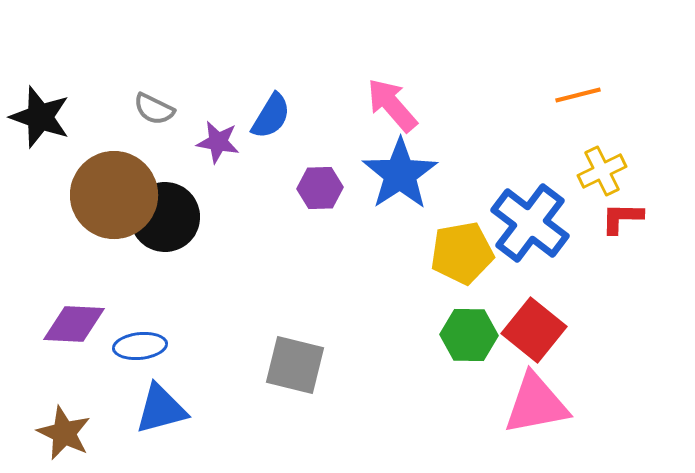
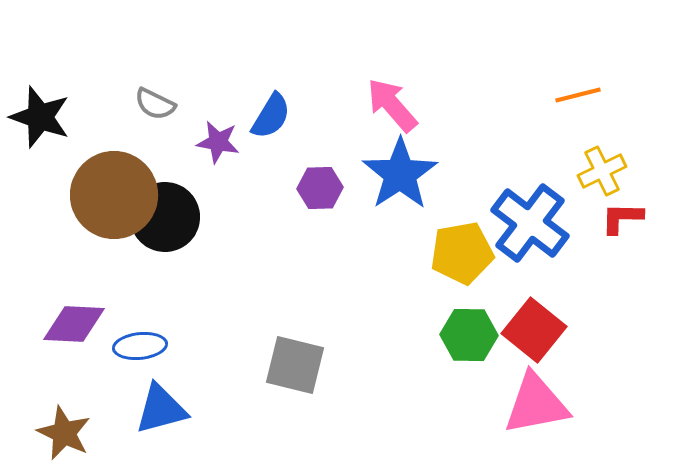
gray semicircle: moved 1 px right, 5 px up
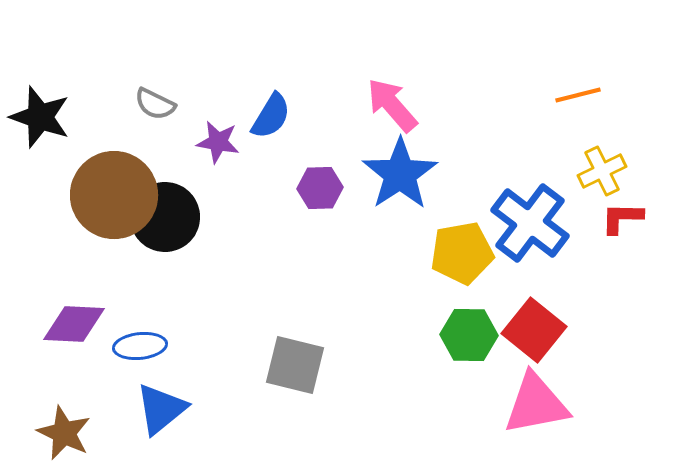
blue triangle: rotated 24 degrees counterclockwise
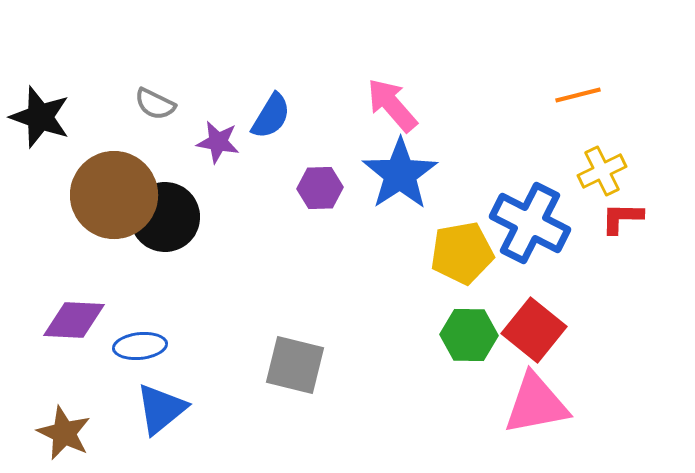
blue cross: rotated 10 degrees counterclockwise
purple diamond: moved 4 px up
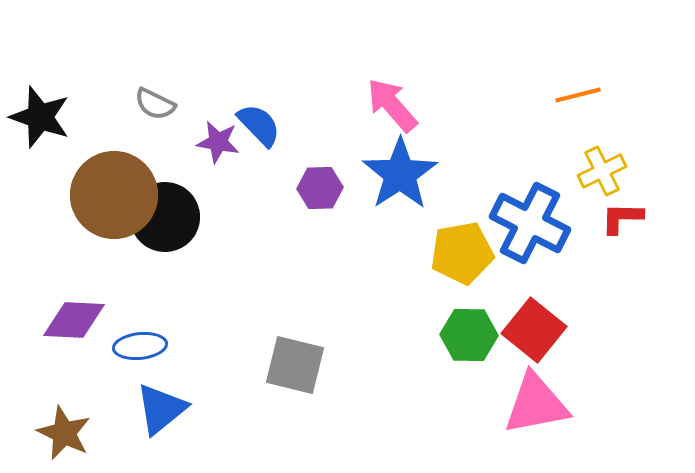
blue semicircle: moved 12 px left, 9 px down; rotated 75 degrees counterclockwise
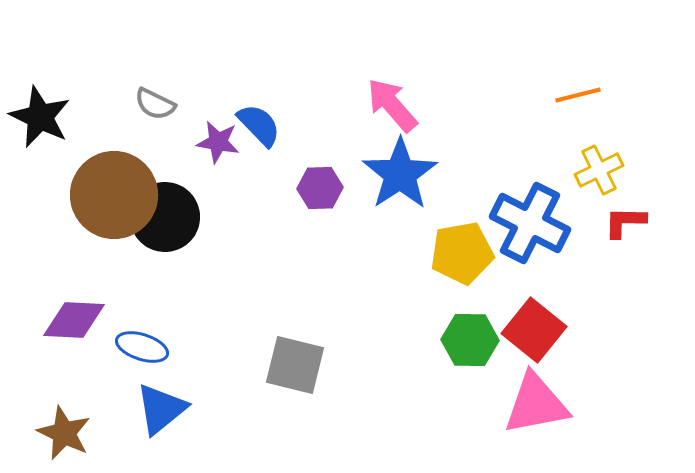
black star: rotated 6 degrees clockwise
yellow cross: moved 3 px left, 1 px up
red L-shape: moved 3 px right, 4 px down
green hexagon: moved 1 px right, 5 px down
blue ellipse: moved 2 px right, 1 px down; rotated 24 degrees clockwise
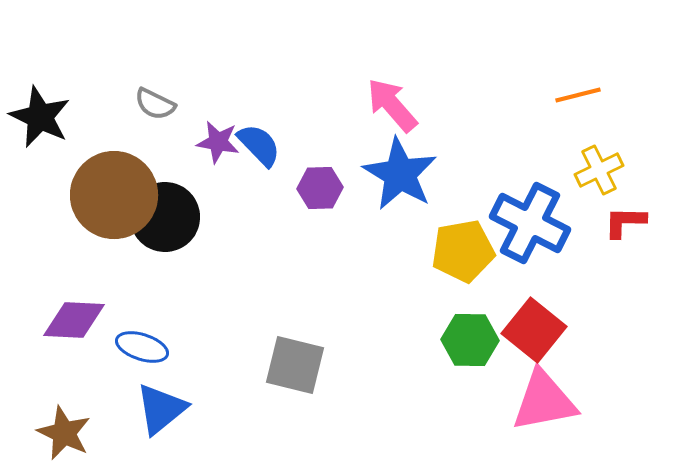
blue semicircle: moved 20 px down
blue star: rotated 8 degrees counterclockwise
yellow pentagon: moved 1 px right, 2 px up
pink triangle: moved 8 px right, 3 px up
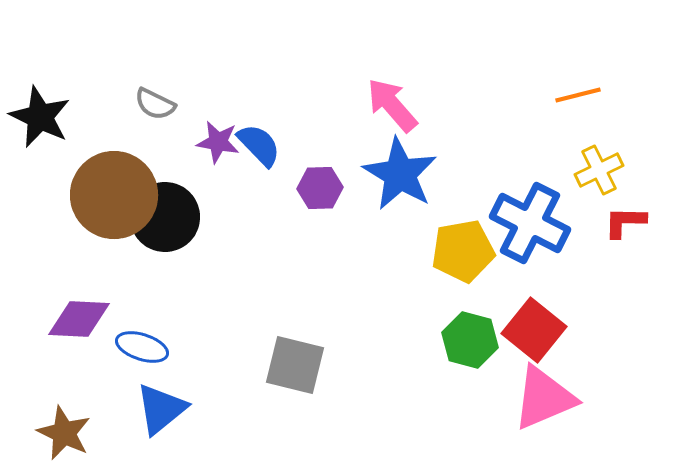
purple diamond: moved 5 px right, 1 px up
green hexagon: rotated 14 degrees clockwise
pink triangle: moved 3 px up; rotated 12 degrees counterclockwise
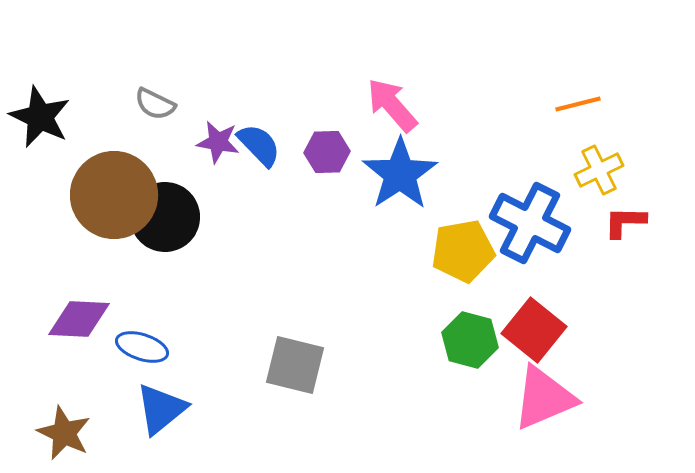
orange line: moved 9 px down
blue star: rotated 8 degrees clockwise
purple hexagon: moved 7 px right, 36 px up
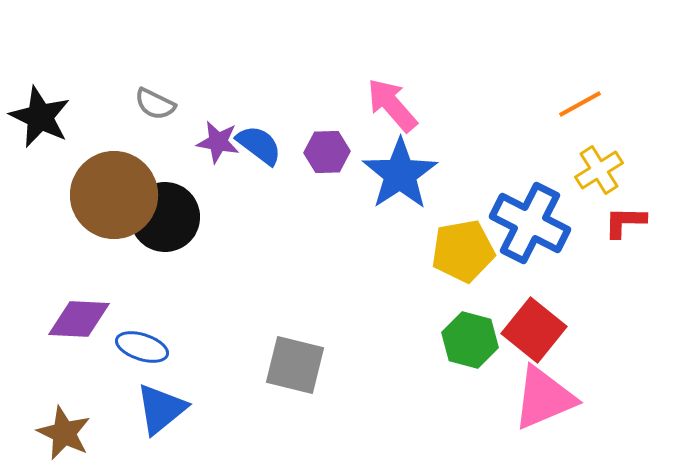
orange line: moved 2 px right; rotated 15 degrees counterclockwise
blue semicircle: rotated 9 degrees counterclockwise
yellow cross: rotated 6 degrees counterclockwise
